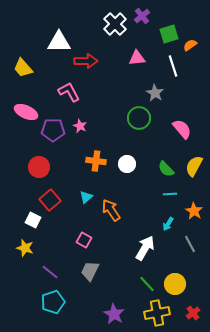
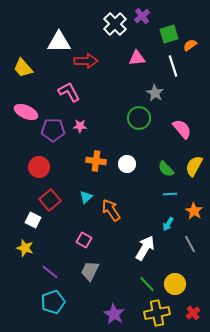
pink star: rotated 24 degrees counterclockwise
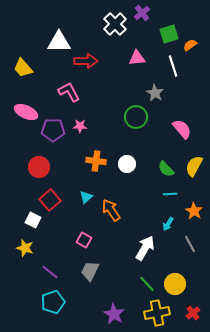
purple cross: moved 3 px up
green circle: moved 3 px left, 1 px up
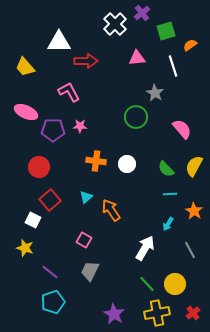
green square: moved 3 px left, 3 px up
yellow trapezoid: moved 2 px right, 1 px up
gray line: moved 6 px down
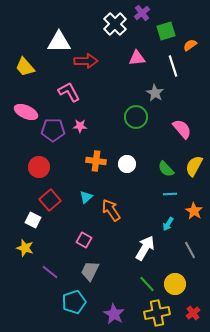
cyan pentagon: moved 21 px right
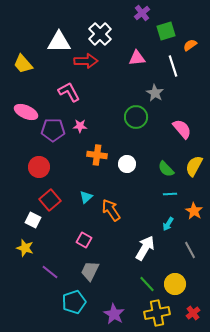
white cross: moved 15 px left, 10 px down
yellow trapezoid: moved 2 px left, 3 px up
orange cross: moved 1 px right, 6 px up
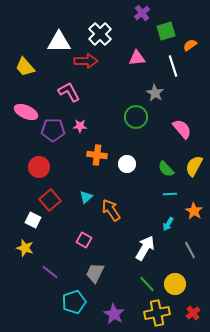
yellow trapezoid: moved 2 px right, 3 px down
gray trapezoid: moved 5 px right, 2 px down
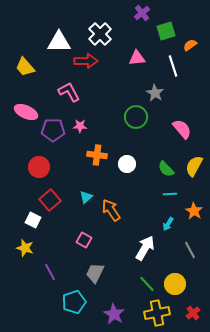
purple line: rotated 24 degrees clockwise
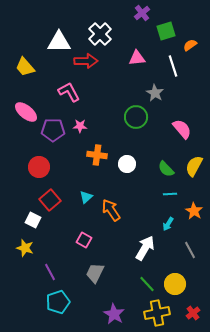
pink ellipse: rotated 15 degrees clockwise
cyan pentagon: moved 16 px left
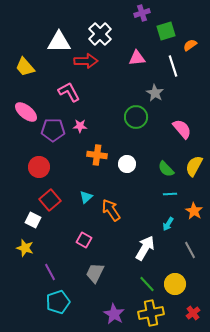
purple cross: rotated 21 degrees clockwise
yellow cross: moved 6 px left
